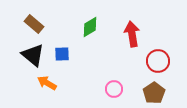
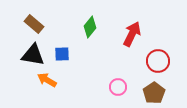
green diamond: rotated 20 degrees counterclockwise
red arrow: rotated 35 degrees clockwise
black triangle: rotated 30 degrees counterclockwise
orange arrow: moved 3 px up
pink circle: moved 4 px right, 2 px up
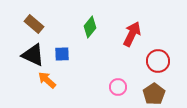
black triangle: rotated 15 degrees clockwise
orange arrow: rotated 12 degrees clockwise
brown pentagon: moved 1 px down
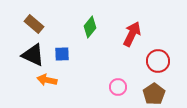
orange arrow: rotated 30 degrees counterclockwise
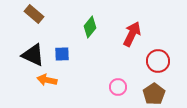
brown rectangle: moved 10 px up
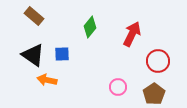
brown rectangle: moved 2 px down
black triangle: rotated 10 degrees clockwise
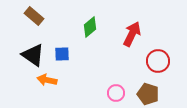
green diamond: rotated 10 degrees clockwise
pink circle: moved 2 px left, 6 px down
brown pentagon: moved 6 px left; rotated 20 degrees counterclockwise
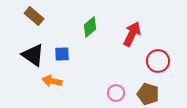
orange arrow: moved 5 px right, 1 px down
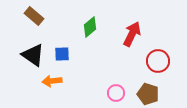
orange arrow: rotated 18 degrees counterclockwise
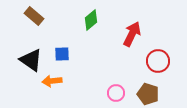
green diamond: moved 1 px right, 7 px up
black triangle: moved 2 px left, 5 px down
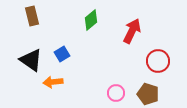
brown rectangle: moved 2 px left; rotated 36 degrees clockwise
red arrow: moved 3 px up
blue square: rotated 28 degrees counterclockwise
orange arrow: moved 1 px right, 1 px down
